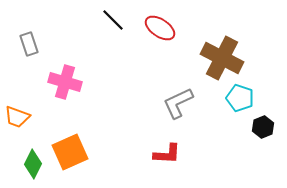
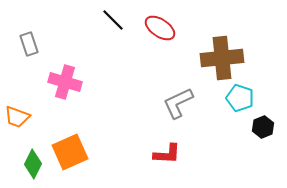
brown cross: rotated 33 degrees counterclockwise
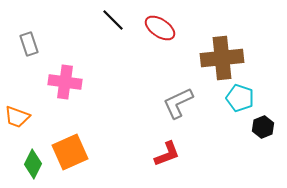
pink cross: rotated 8 degrees counterclockwise
red L-shape: rotated 24 degrees counterclockwise
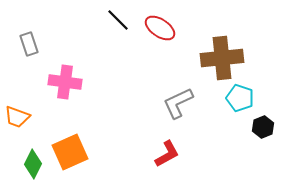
black line: moved 5 px right
red L-shape: rotated 8 degrees counterclockwise
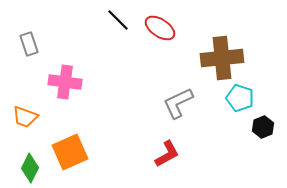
orange trapezoid: moved 8 px right
green diamond: moved 3 px left, 4 px down
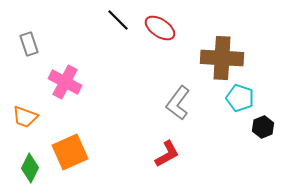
brown cross: rotated 9 degrees clockwise
pink cross: rotated 20 degrees clockwise
gray L-shape: rotated 28 degrees counterclockwise
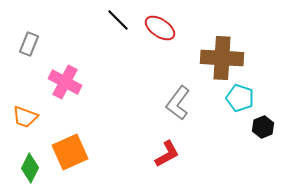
gray rectangle: rotated 40 degrees clockwise
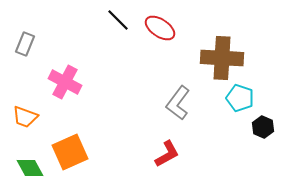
gray rectangle: moved 4 px left
black hexagon: rotated 15 degrees counterclockwise
green diamond: rotated 56 degrees counterclockwise
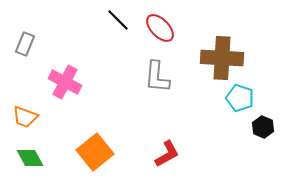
red ellipse: rotated 12 degrees clockwise
gray L-shape: moved 21 px left, 26 px up; rotated 32 degrees counterclockwise
orange square: moved 25 px right; rotated 15 degrees counterclockwise
green diamond: moved 10 px up
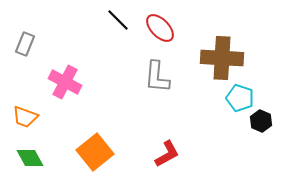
black hexagon: moved 2 px left, 6 px up
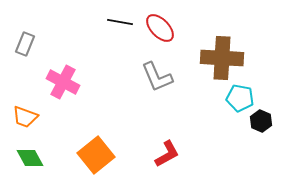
black line: moved 2 px right, 2 px down; rotated 35 degrees counterclockwise
gray L-shape: rotated 28 degrees counterclockwise
pink cross: moved 2 px left
cyan pentagon: rotated 8 degrees counterclockwise
orange square: moved 1 px right, 3 px down
